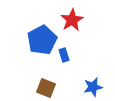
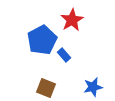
blue rectangle: rotated 24 degrees counterclockwise
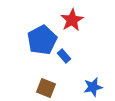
blue rectangle: moved 1 px down
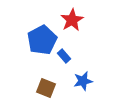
blue star: moved 10 px left, 6 px up
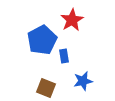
blue rectangle: rotated 32 degrees clockwise
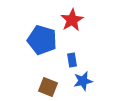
blue pentagon: rotated 28 degrees counterclockwise
blue rectangle: moved 8 px right, 4 px down
brown square: moved 2 px right, 1 px up
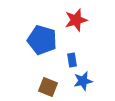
red star: moved 4 px right; rotated 15 degrees clockwise
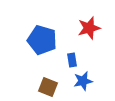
red star: moved 13 px right, 8 px down
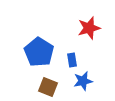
blue pentagon: moved 3 px left, 12 px down; rotated 16 degrees clockwise
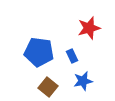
blue pentagon: rotated 24 degrees counterclockwise
blue rectangle: moved 4 px up; rotated 16 degrees counterclockwise
brown square: rotated 18 degrees clockwise
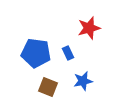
blue pentagon: moved 3 px left, 1 px down
blue rectangle: moved 4 px left, 3 px up
brown square: rotated 18 degrees counterclockwise
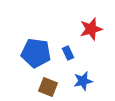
red star: moved 2 px right, 1 px down
